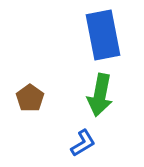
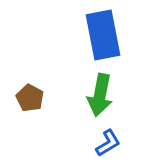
brown pentagon: rotated 8 degrees counterclockwise
blue L-shape: moved 25 px right
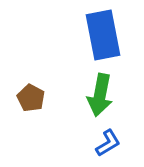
brown pentagon: moved 1 px right
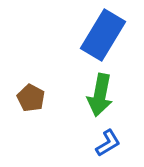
blue rectangle: rotated 42 degrees clockwise
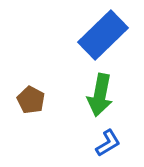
blue rectangle: rotated 15 degrees clockwise
brown pentagon: moved 2 px down
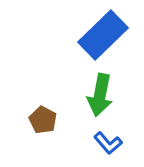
brown pentagon: moved 12 px right, 20 px down
blue L-shape: rotated 80 degrees clockwise
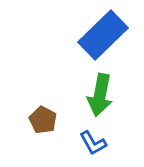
blue L-shape: moved 15 px left; rotated 12 degrees clockwise
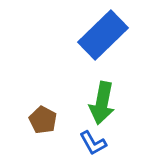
green arrow: moved 2 px right, 8 px down
